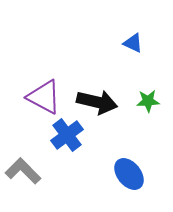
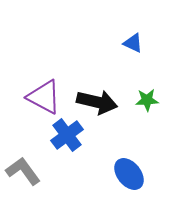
green star: moved 1 px left, 1 px up
gray L-shape: rotated 9 degrees clockwise
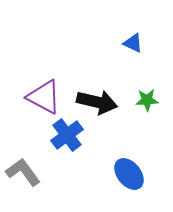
gray L-shape: moved 1 px down
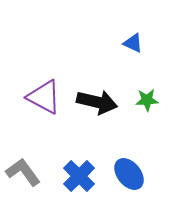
blue cross: moved 12 px right, 41 px down; rotated 8 degrees counterclockwise
